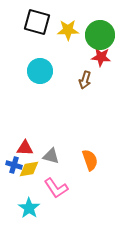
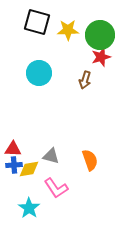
red star: rotated 24 degrees counterclockwise
cyan circle: moved 1 px left, 2 px down
red triangle: moved 12 px left, 1 px down
blue cross: rotated 21 degrees counterclockwise
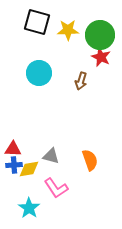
red star: rotated 30 degrees counterclockwise
brown arrow: moved 4 px left, 1 px down
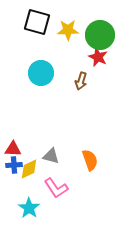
red star: moved 3 px left
cyan circle: moved 2 px right
yellow diamond: rotated 15 degrees counterclockwise
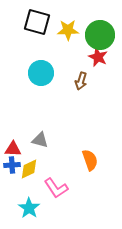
gray triangle: moved 11 px left, 16 px up
blue cross: moved 2 px left
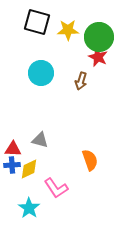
green circle: moved 1 px left, 2 px down
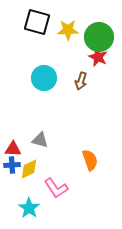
cyan circle: moved 3 px right, 5 px down
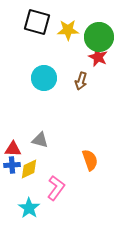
pink L-shape: rotated 110 degrees counterclockwise
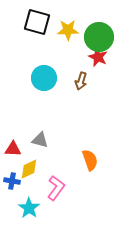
blue cross: moved 16 px down; rotated 14 degrees clockwise
